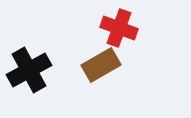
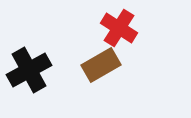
red cross: rotated 12 degrees clockwise
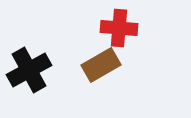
red cross: rotated 27 degrees counterclockwise
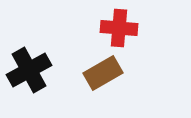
brown rectangle: moved 2 px right, 8 px down
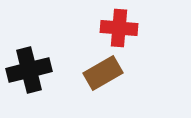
black cross: rotated 15 degrees clockwise
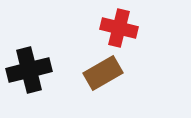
red cross: rotated 9 degrees clockwise
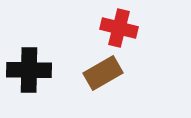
black cross: rotated 15 degrees clockwise
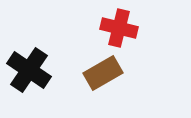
black cross: rotated 33 degrees clockwise
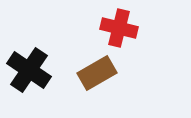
brown rectangle: moved 6 px left
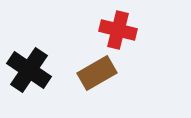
red cross: moved 1 px left, 2 px down
